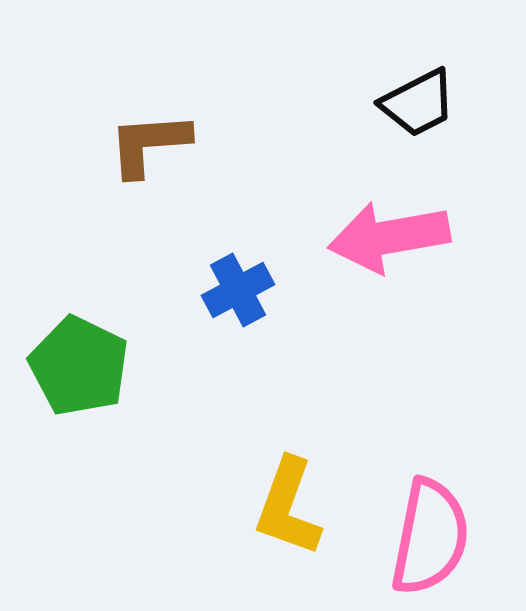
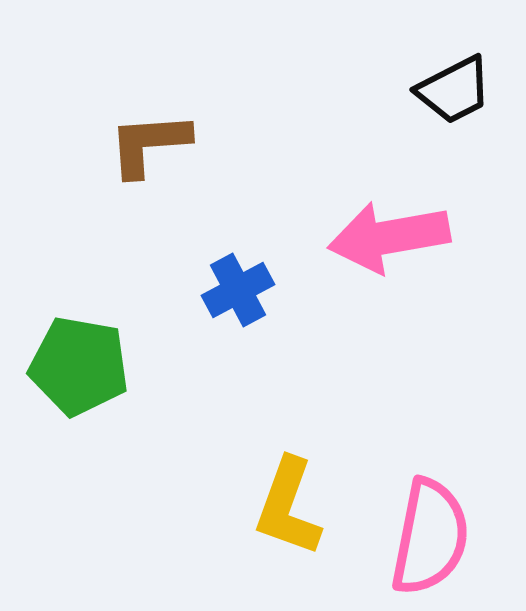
black trapezoid: moved 36 px right, 13 px up
green pentagon: rotated 16 degrees counterclockwise
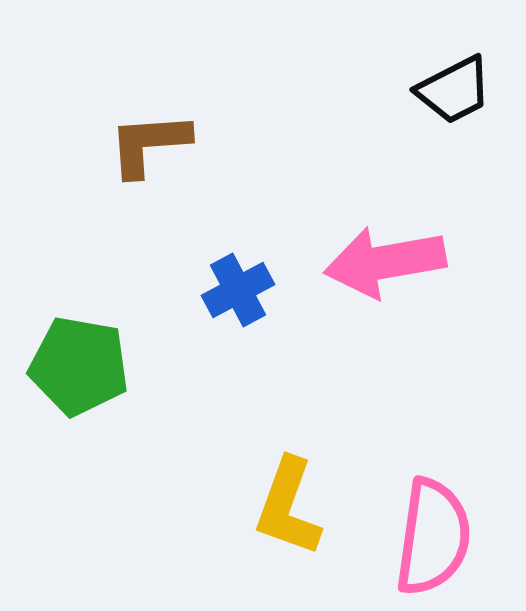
pink arrow: moved 4 px left, 25 px down
pink semicircle: moved 3 px right; rotated 3 degrees counterclockwise
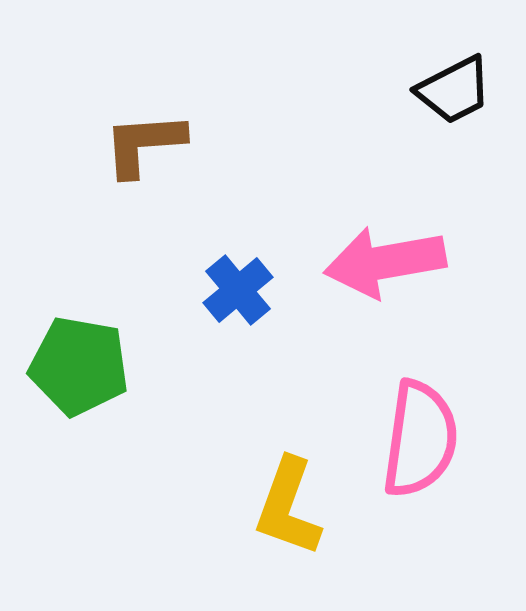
brown L-shape: moved 5 px left
blue cross: rotated 12 degrees counterclockwise
pink semicircle: moved 13 px left, 98 px up
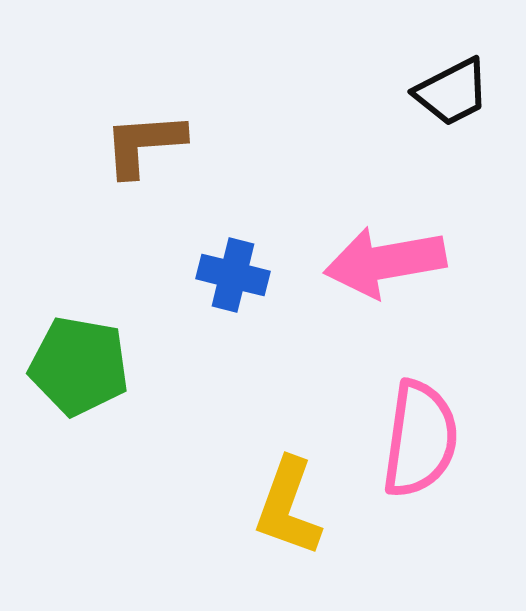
black trapezoid: moved 2 px left, 2 px down
blue cross: moved 5 px left, 15 px up; rotated 36 degrees counterclockwise
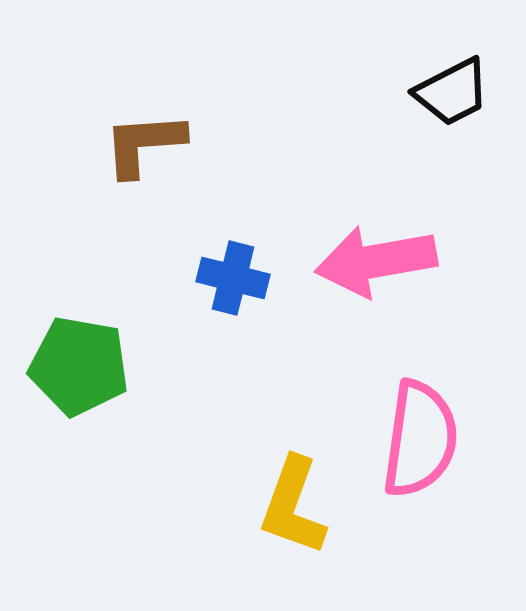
pink arrow: moved 9 px left, 1 px up
blue cross: moved 3 px down
yellow L-shape: moved 5 px right, 1 px up
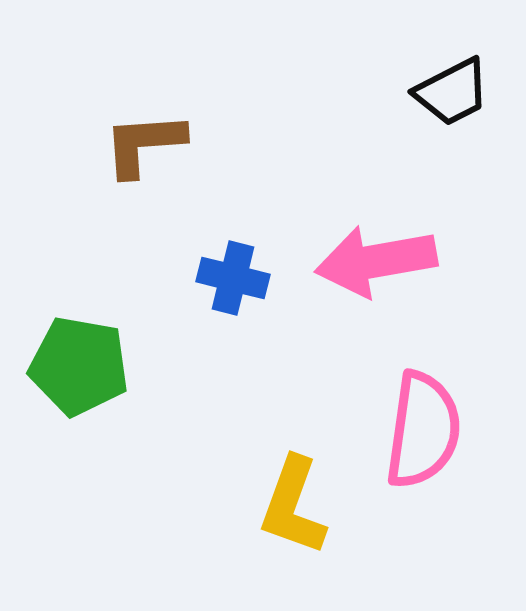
pink semicircle: moved 3 px right, 9 px up
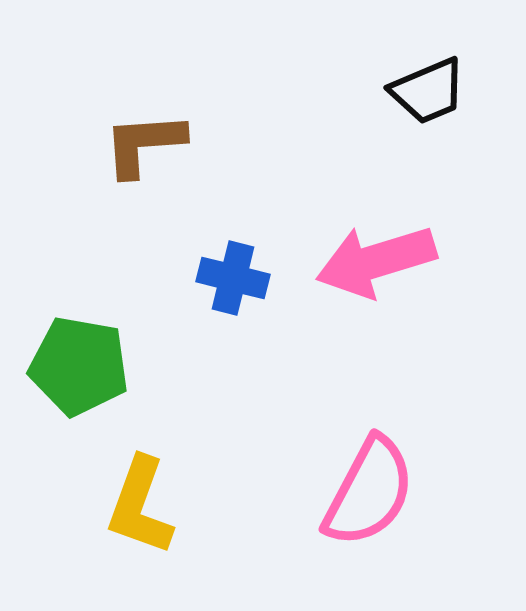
black trapezoid: moved 24 px left, 1 px up; rotated 4 degrees clockwise
pink arrow: rotated 7 degrees counterclockwise
pink semicircle: moved 54 px left, 62 px down; rotated 20 degrees clockwise
yellow L-shape: moved 153 px left
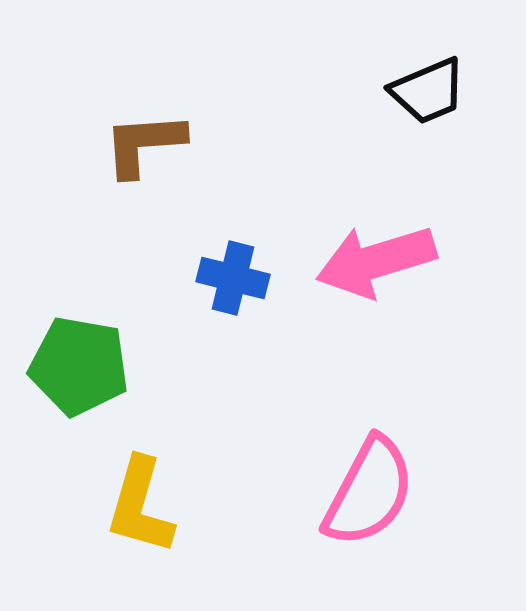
yellow L-shape: rotated 4 degrees counterclockwise
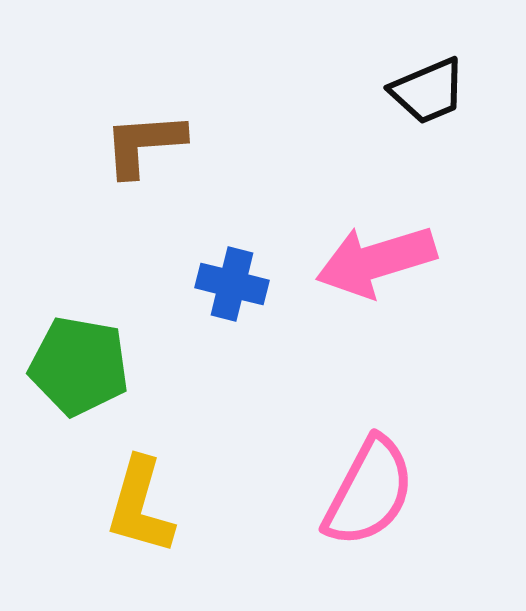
blue cross: moved 1 px left, 6 px down
